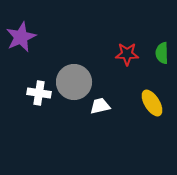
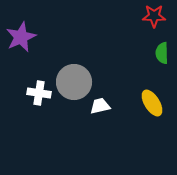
red star: moved 27 px right, 38 px up
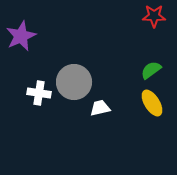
purple star: moved 1 px up
green semicircle: moved 11 px left, 17 px down; rotated 55 degrees clockwise
white trapezoid: moved 2 px down
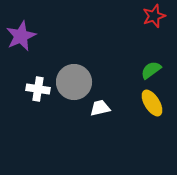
red star: rotated 20 degrees counterclockwise
white cross: moved 1 px left, 4 px up
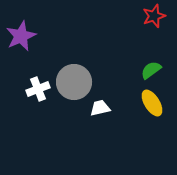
white cross: rotated 30 degrees counterclockwise
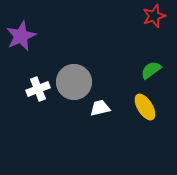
yellow ellipse: moved 7 px left, 4 px down
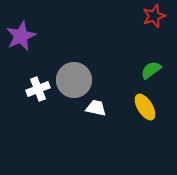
gray circle: moved 2 px up
white trapezoid: moved 4 px left; rotated 25 degrees clockwise
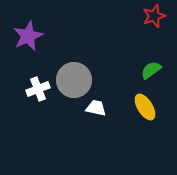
purple star: moved 7 px right
